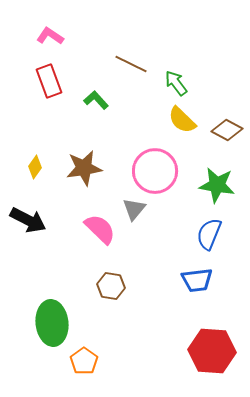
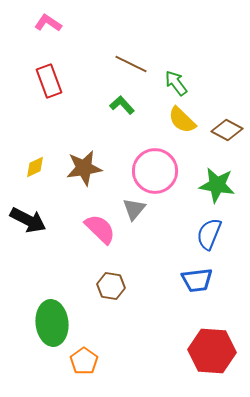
pink L-shape: moved 2 px left, 13 px up
green L-shape: moved 26 px right, 5 px down
yellow diamond: rotated 30 degrees clockwise
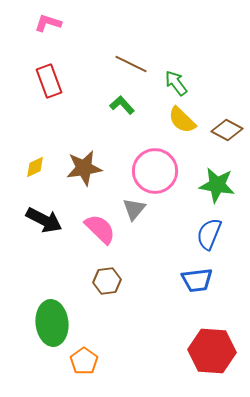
pink L-shape: rotated 16 degrees counterclockwise
black arrow: moved 16 px right
brown hexagon: moved 4 px left, 5 px up; rotated 16 degrees counterclockwise
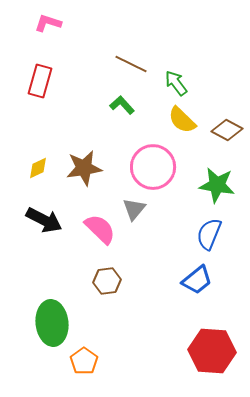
red rectangle: moved 9 px left; rotated 36 degrees clockwise
yellow diamond: moved 3 px right, 1 px down
pink circle: moved 2 px left, 4 px up
blue trapezoid: rotated 32 degrees counterclockwise
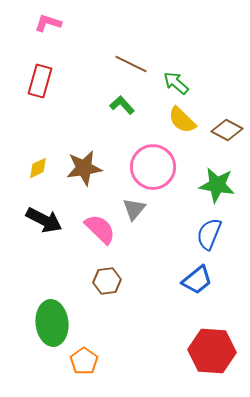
green arrow: rotated 12 degrees counterclockwise
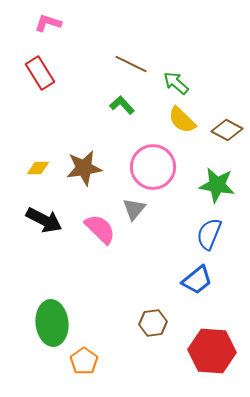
red rectangle: moved 8 px up; rotated 48 degrees counterclockwise
yellow diamond: rotated 25 degrees clockwise
brown hexagon: moved 46 px right, 42 px down
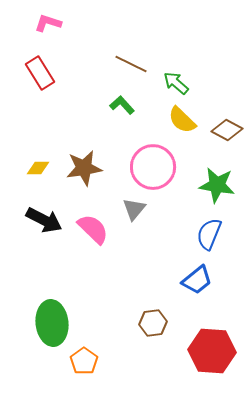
pink semicircle: moved 7 px left
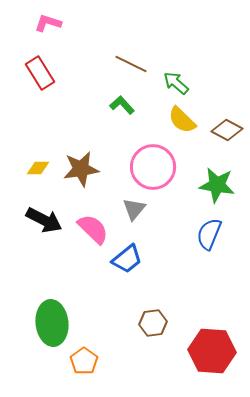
brown star: moved 3 px left, 1 px down
blue trapezoid: moved 70 px left, 21 px up
